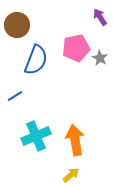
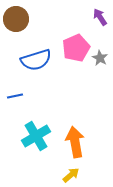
brown circle: moved 1 px left, 6 px up
pink pentagon: rotated 12 degrees counterclockwise
blue semicircle: rotated 52 degrees clockwise
blue line: rotated 21 degrees clockwise
cyan cross: rotated 8 degrees counterclockwise
orange arrow: moved 2 px down
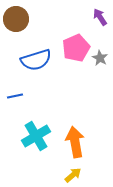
yellow arrow: moved 2 px right
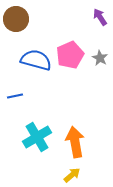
pink pentagon: moved 6 px left, 7 px down
blue semicircle: rotated 148 degrees counterclockwise
cyan cross: moved 1 px right, 1 px down
yellow arrow: moved 1 px left
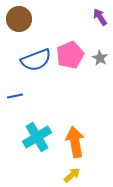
brown circle: moved 3 px right
blue semicircle: rotated 144 degrees clockwise
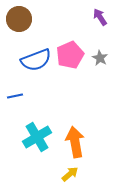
yellow arrow: moved 2 px left, 1 px up
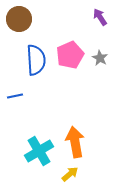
blue semicircle: rotated 72 degrees counterclockwise
cyan cross: moved 2 px right, 14 px down
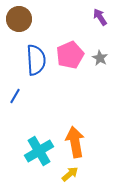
blue line: rotated 49 degrees counterclockwise
